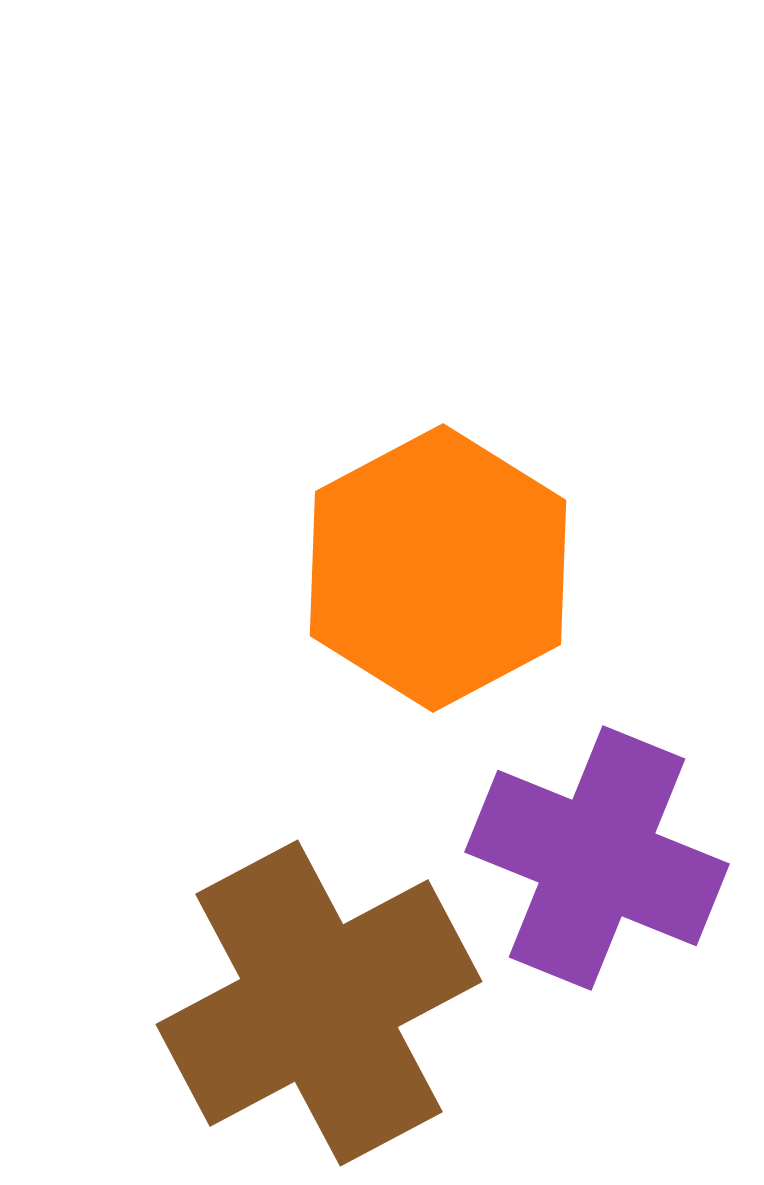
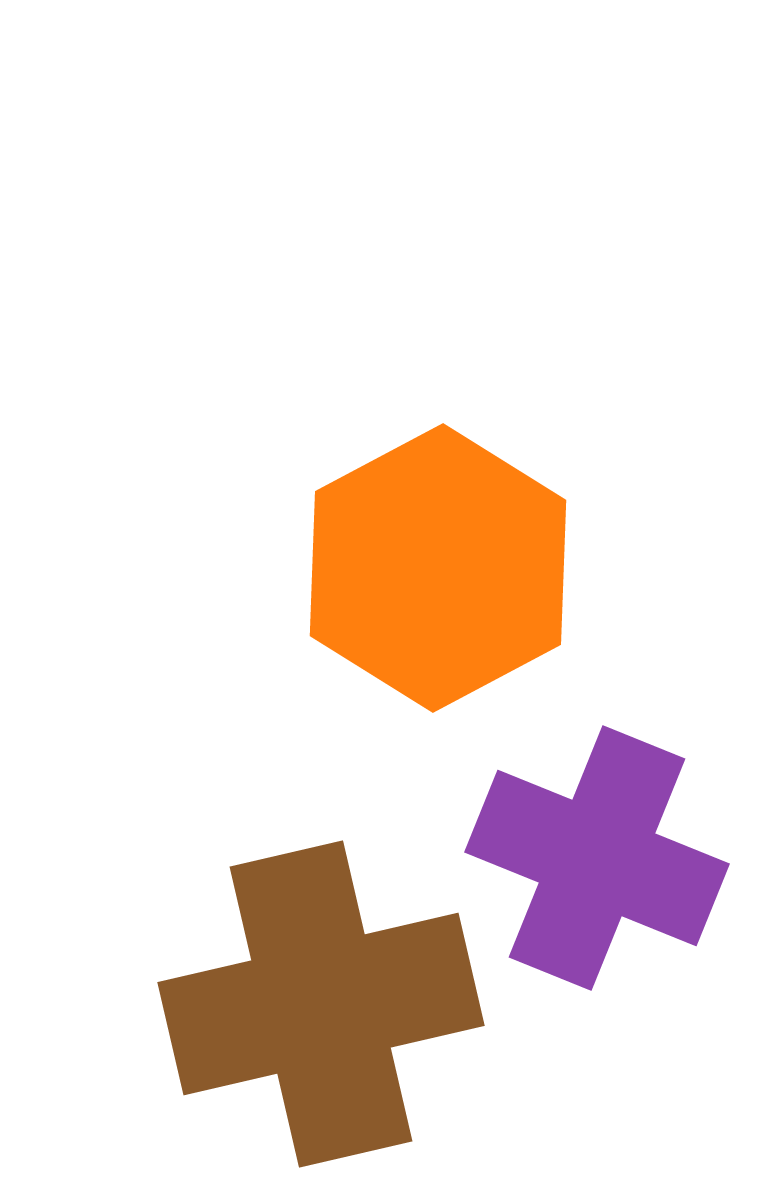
brown cross: moved 2 px right, 1 px down; rotated 15 degrees clockwise
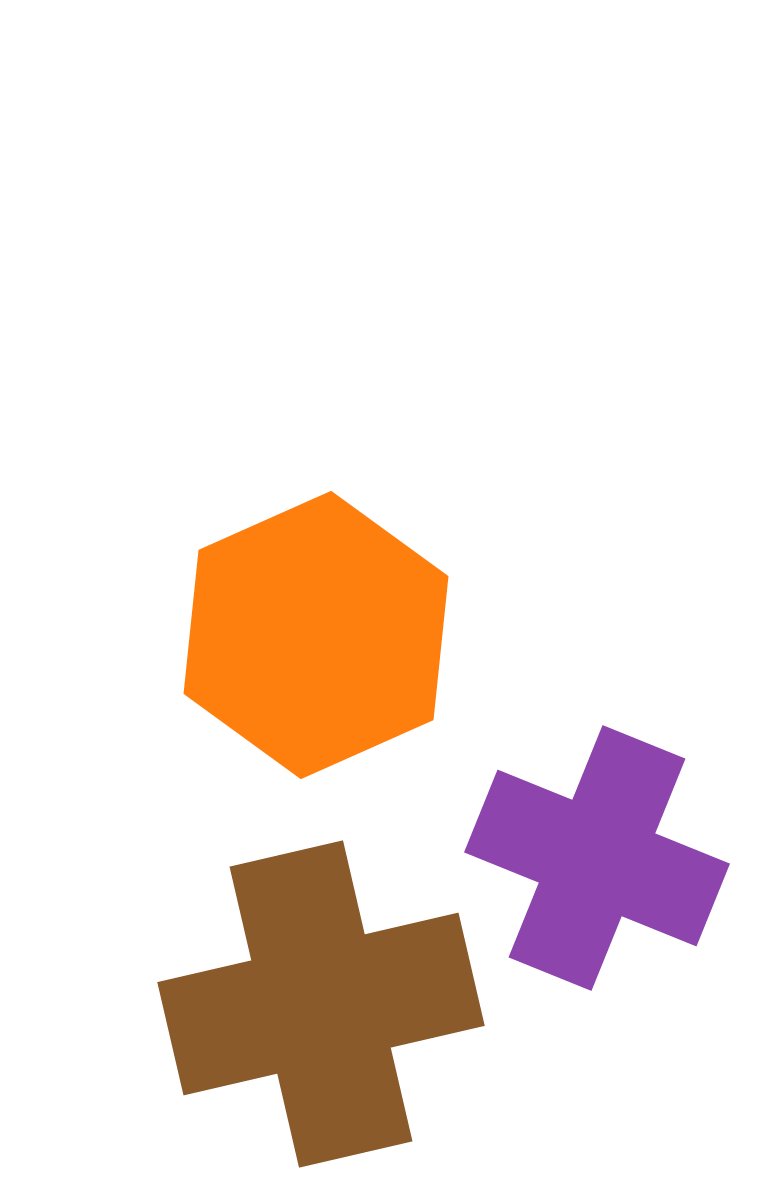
orange hexagon: moved 122 px left, 67 px down; rotated 4 degrees clockwise
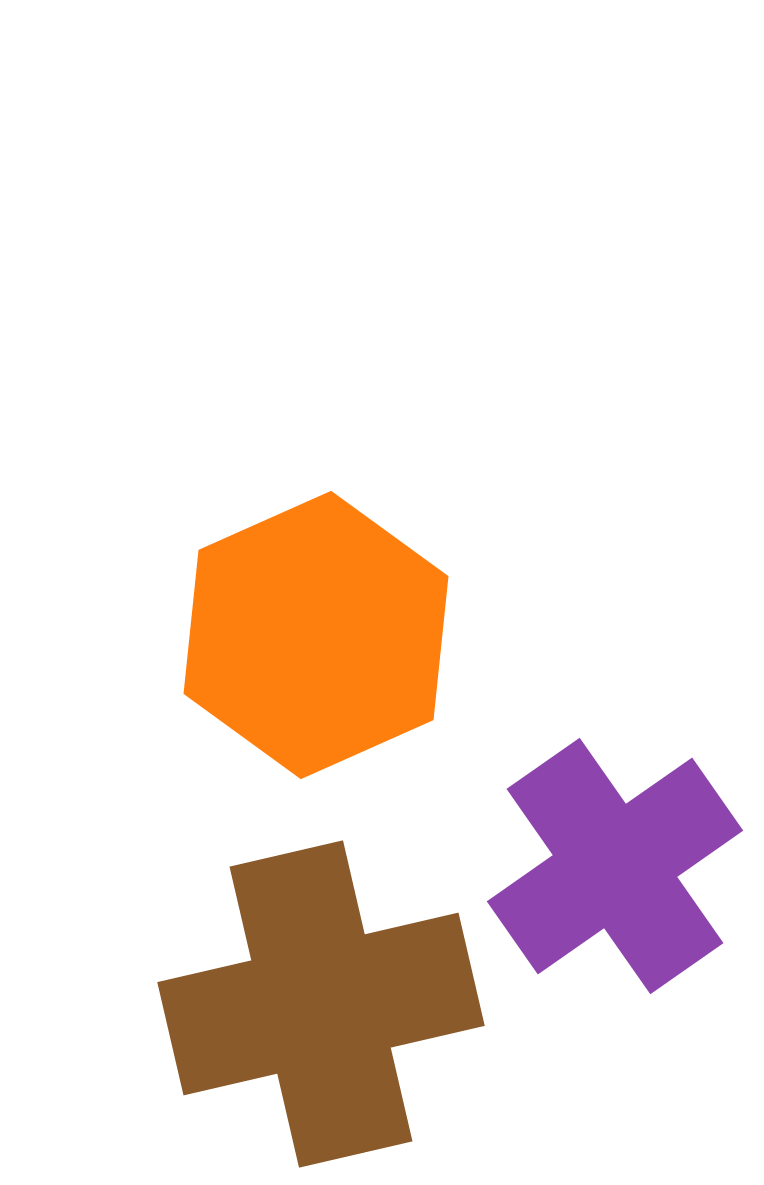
purple cross: moved 18 px right, 8 px down; rotated 33 degrees clockwise
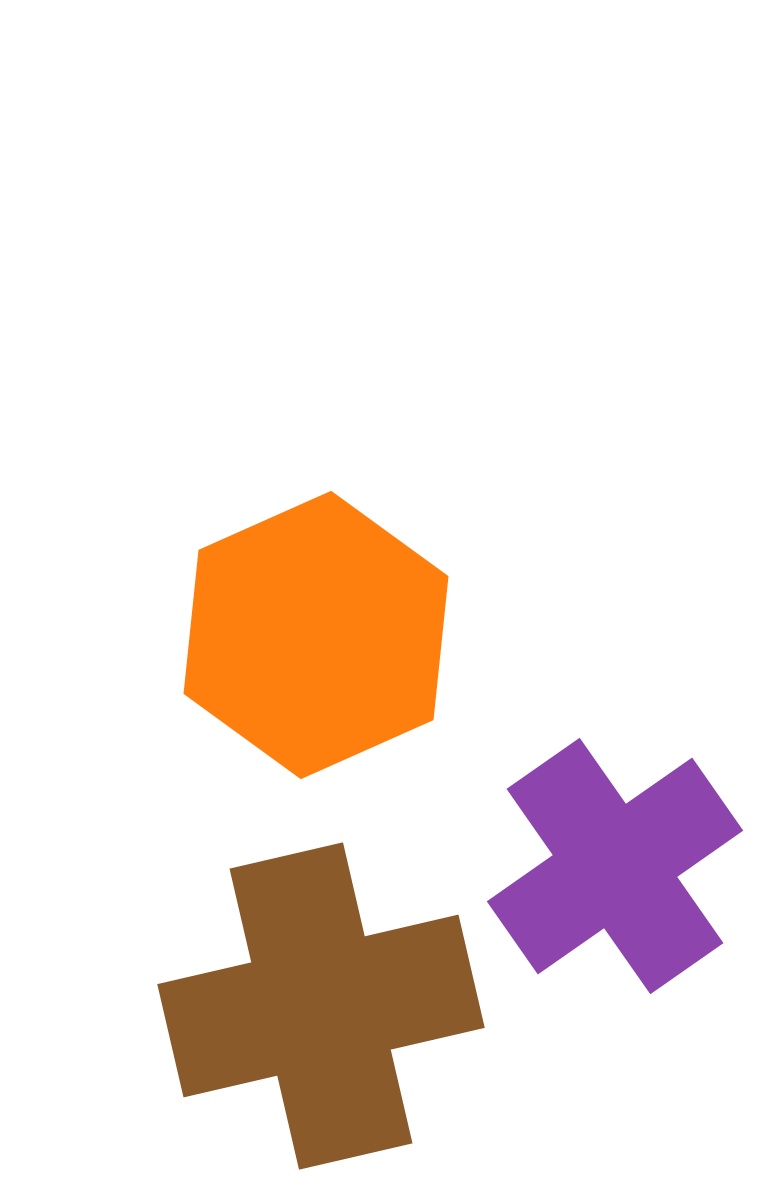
brown cross: moved 2 px down
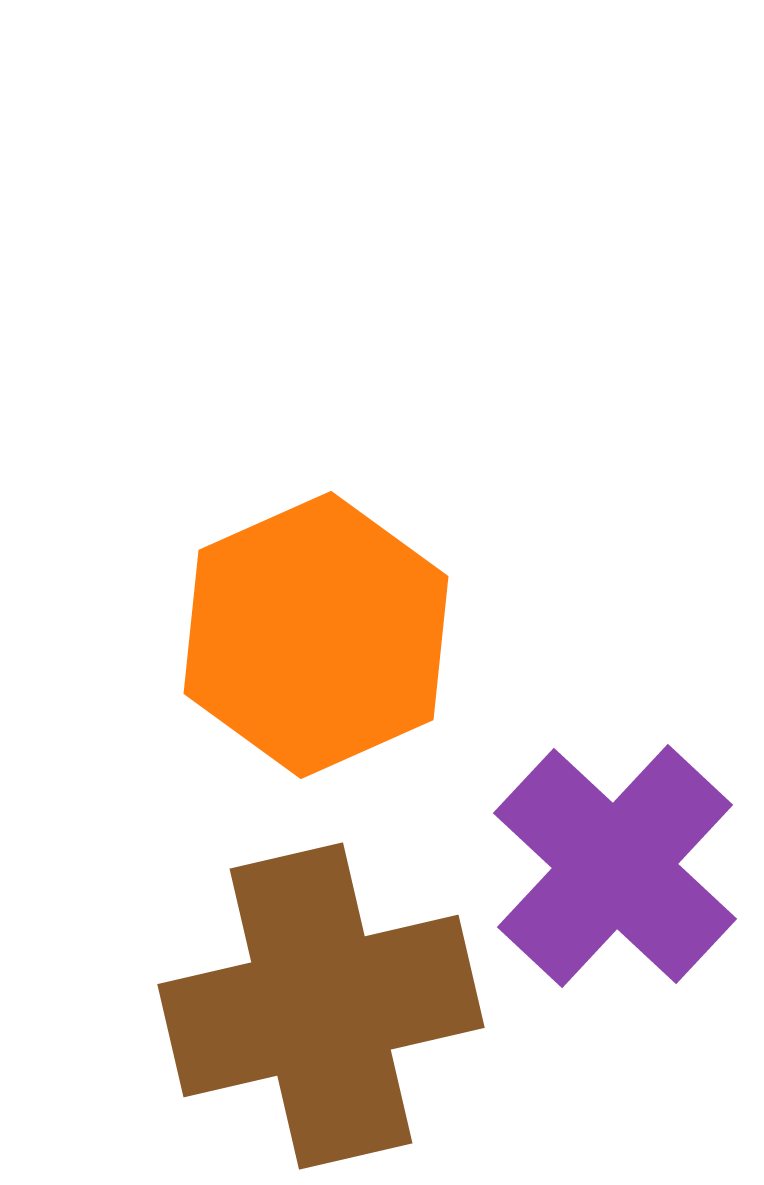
purple cross: rotated 12 degrees counterclockwise
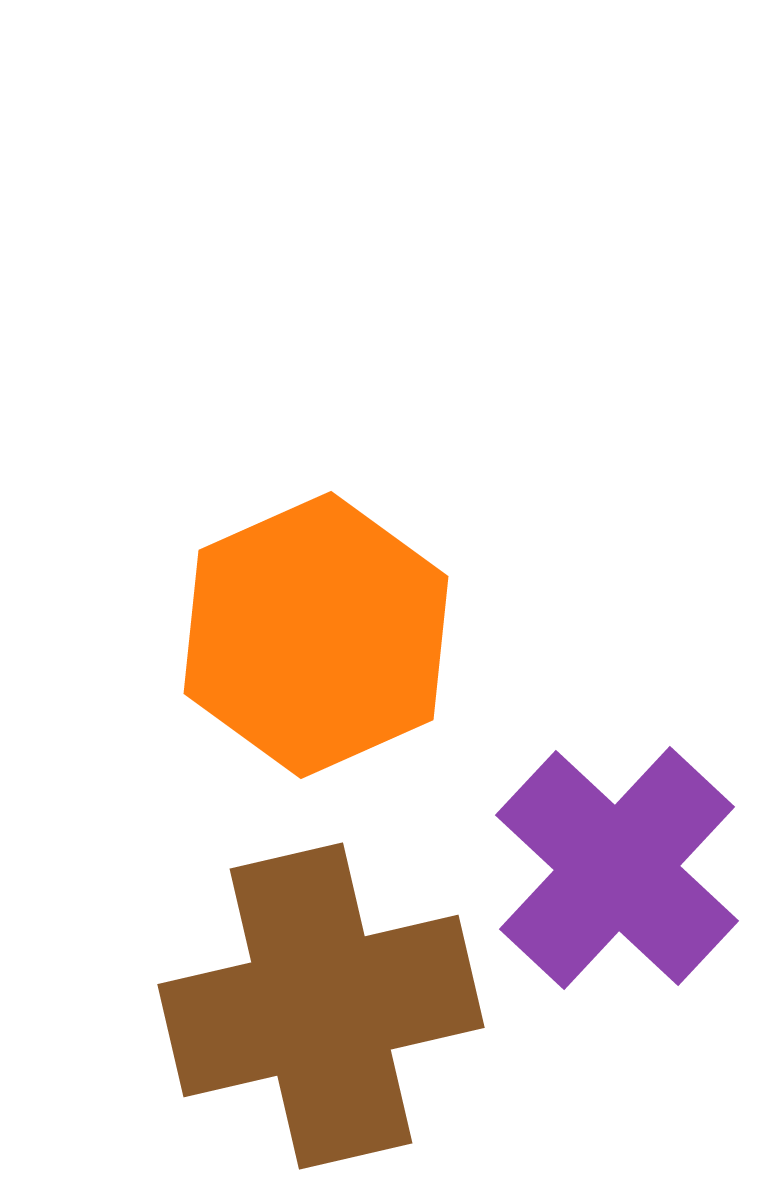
purple cross: moved 2 px right, 2 px down
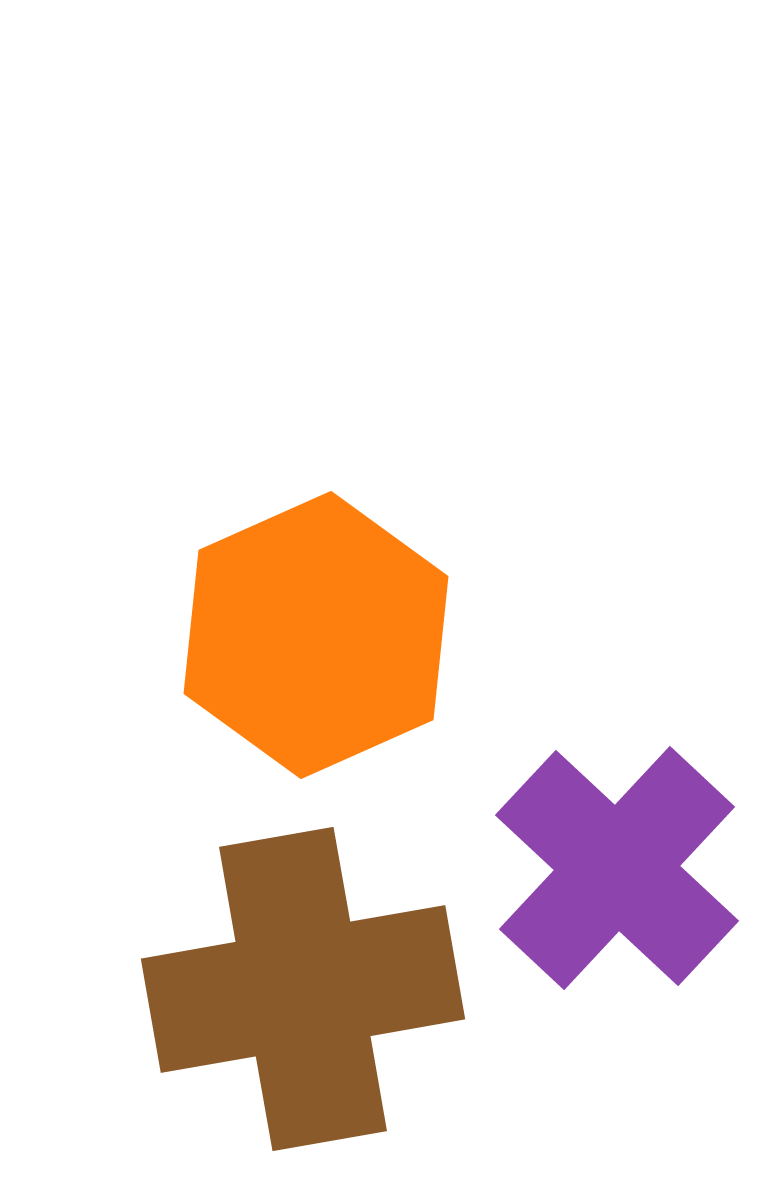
brown cross: moved 18 px left, 17 px up; rotated 3 degrees clockwise
